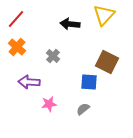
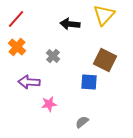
brown square: moved 2 px left, 2 px up
gray semicircle: moved 1 px left, 13 px down
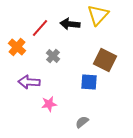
yellow triangle: moved 6 px left
red line: moved 24 px right, 9 px down
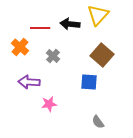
red line: rotated 48 degrees clockwise
orange cross: moved 3 px right
brown square: moved 3 px left, 5 px up; rotated 15 degrees clockwise
gray semicircle: moved 16 px right; rotated 88 degrees counterclockwise
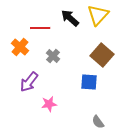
black arrow: moved 6 px up; rotated 36 degrees clockwise
purple arrow: rotated 55 degrees counterclockwise
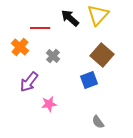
blue square: moved 2 px up; rotated 24 degrees counterclockwise
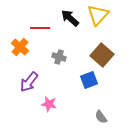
gray cross: moved 6 px right, 1 px down; rotated 24 degrees counterclockwise
pink star: rotated 21 degrees clockwise
gray semicircle: moved 3 px right, 5 px up
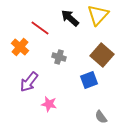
red line: rotated 36 degrees clockwise
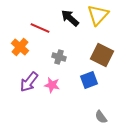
red line: rotated 12 degrees counterclockwise
brown square: rotated 15 degrees counterclockwise
pink star: moved 3 px right, 19 px up
